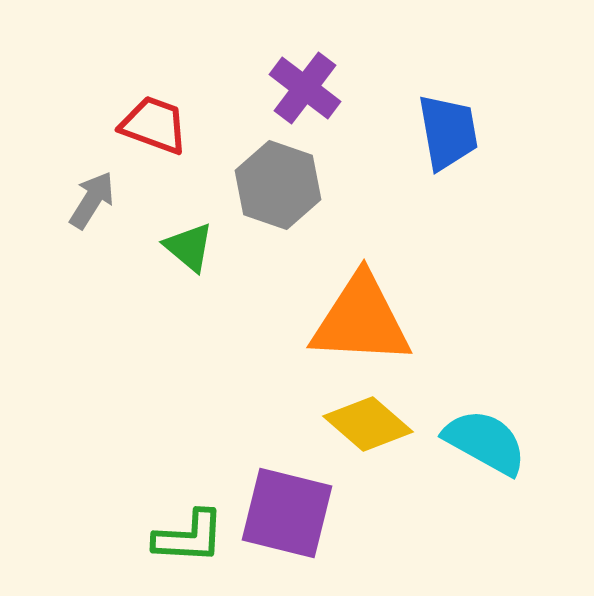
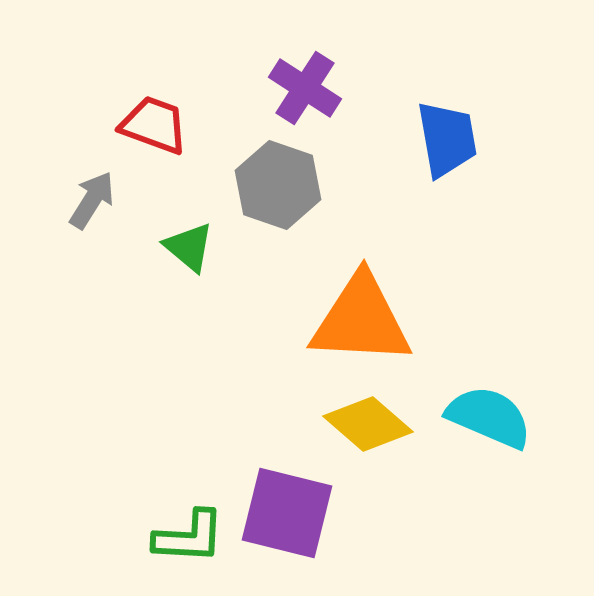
purple cross: rotated 4 degrees counterclockwise
blue trapezoid: moved 1 px left, 7 px down
cyan semicircle: moved 4 px right, 25 px up; rotated 6 degrees counterclockwise
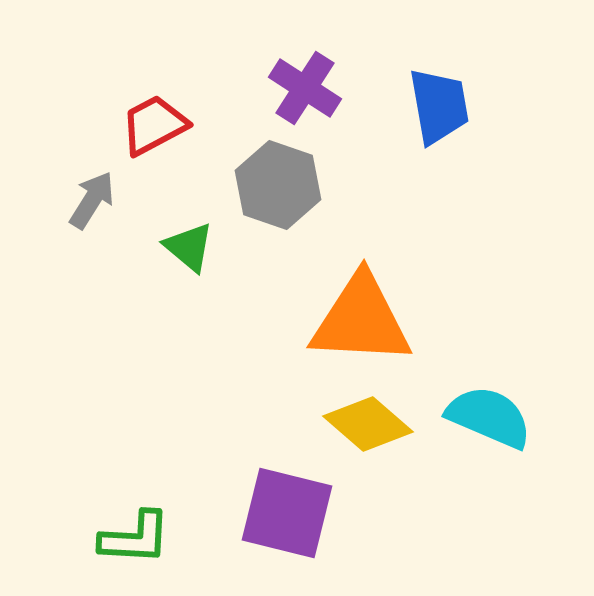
red trapezoid: rotated 48 degrees counterclockwise
blue trapezoid: moved 8 px left, 33 px up
green L-shape: moved 54 px left, 1 px down
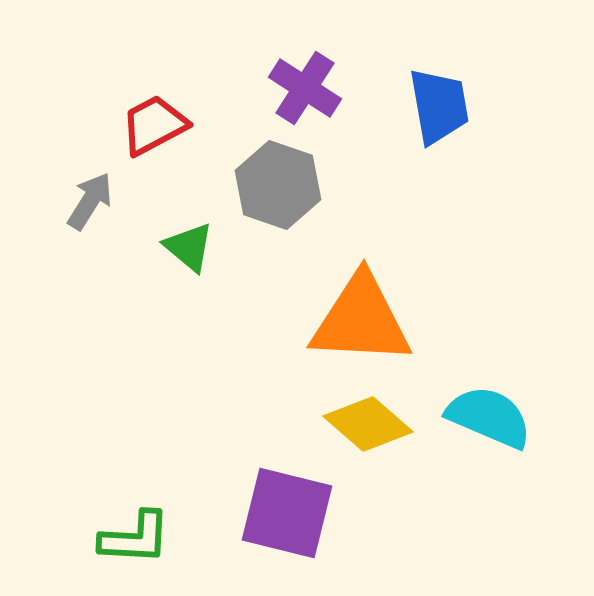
gray arrow: moved 2 px left, 1 px down
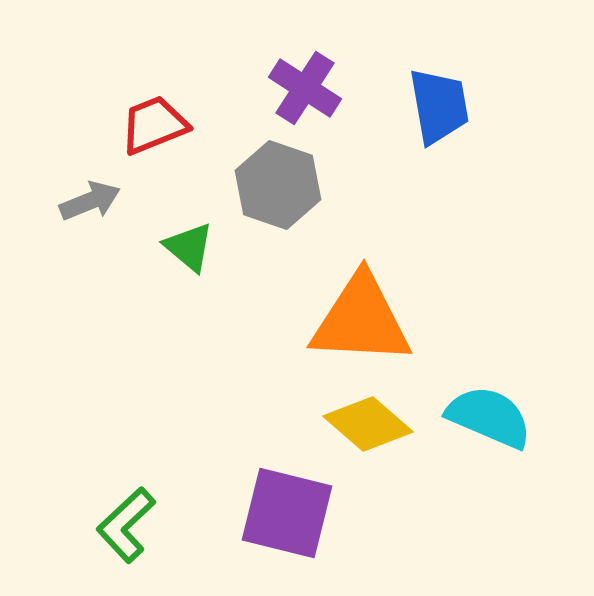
red trapezoid: rotated 6 degrees clockwise
gray arrow: rotated 36 degrees clockwise
green L-shape: moved 9 px left, 13 px up; rotated 134 degrees clockwise
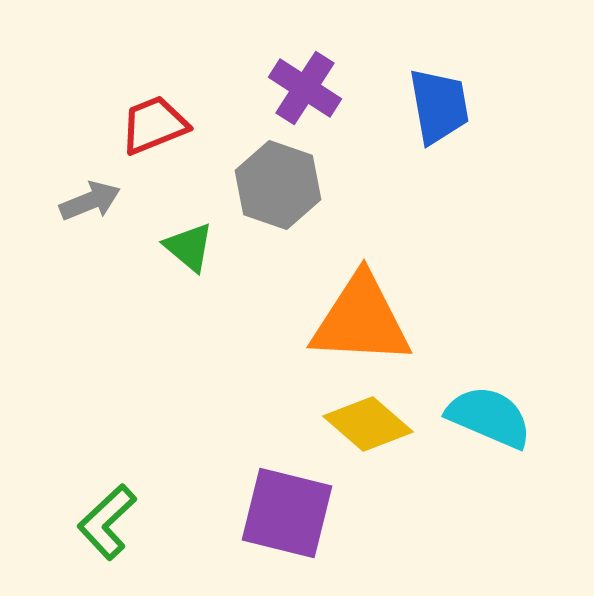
green L-shape: moved 19 px left, 3 px up
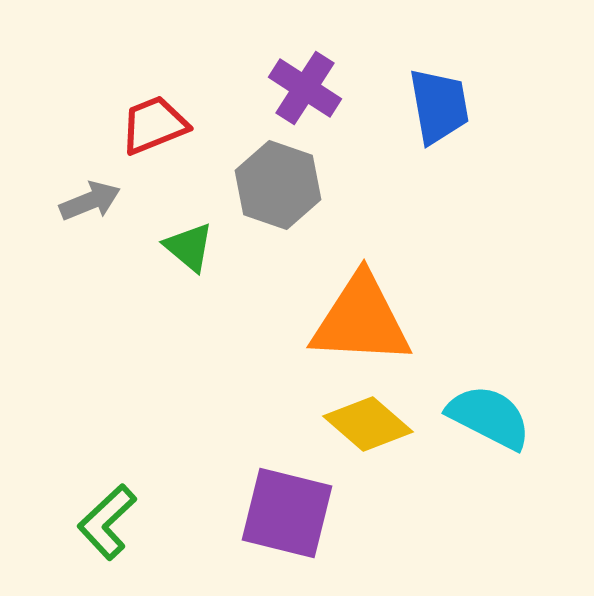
cyan semicircle: rotated 4 degrees clockwise
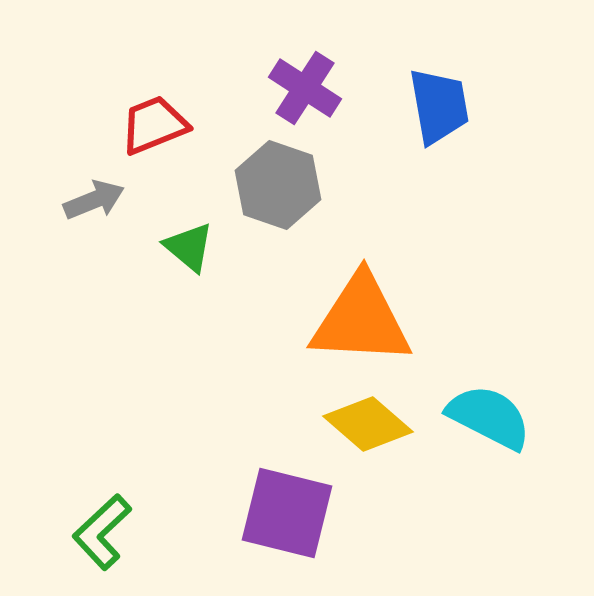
gray arrow: moved 4 px right, 1 px up
green L-shape: moved 5 px left, 10 px down
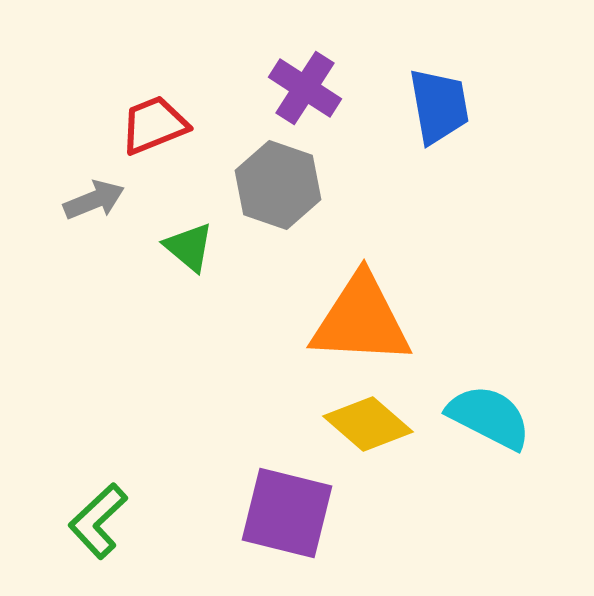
green L-shape: moved 4 px left, 11 px up
